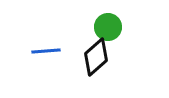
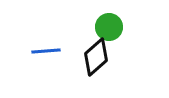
green circle: moved 1 px right
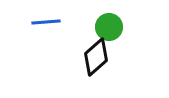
blue line: moved 29 px up
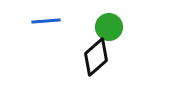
blue line: moved 1 px up
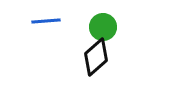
green circle: moved 6 px left
